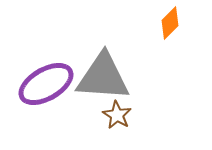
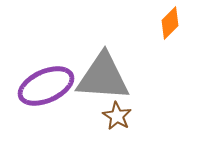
purple ellipse: moved 2 px down; rotated 6 degrees clockwise
brown star: moved 1 px down
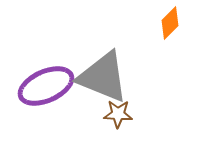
gray triangle: rotated 18 degrees clockwise
brown star: moved 1 px right, 2 px up; rotated 28 degrees counterclockwise
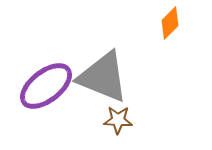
purple ellipse: rotated 14 degrees counterclockwise
brown star: moved 6 px down
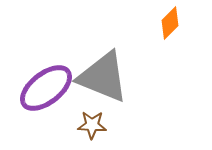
purple ellipse: moved 2 px down
brown star: moved 26 px left, 5 px down
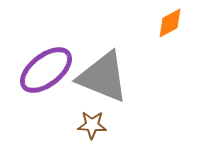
orange diamond: rotated 16 degrees clockwise
purple ellipse: moved 18 px up
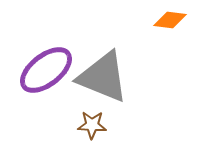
orange diamond: moved 3 px up; rotated 36 degrees clockwise
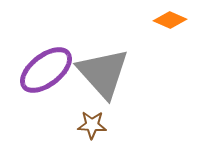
orange diamond: rotated 16 degrees clockwise
gray triangle: moved 4 px up; rotated 26 degrees clockwise
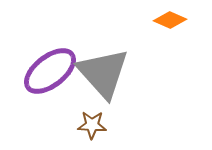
purple ellipse: moved 4 px right, 1 px down
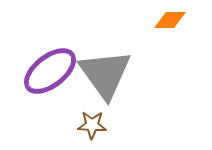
orange diamond: rotated 24 degrees counterclockwise
gray triangle: moved 2 px right, 1 px down; rotated 6 degrees clockwise
